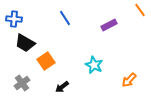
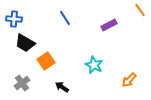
black arrow: rotated 72 degrees clockwise
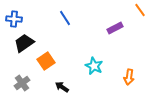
purple rectangle: moved 6 px right, 3 px down
black trapezoid: moved 1 px left; rotated 115 degrees clockwise
cyan star: moved 1 px down
orange arrow: moved 3 px up; rotated 35 degrees counterclockwise
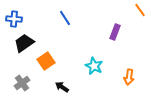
purple rectangle: moved 4 px down; rotated 42 degrees counterclockwise
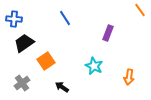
purple rectangle: moved 7 px left, 1 px down
